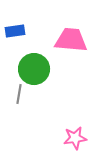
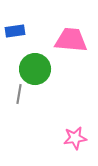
green circle: moved 1 px right
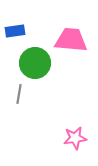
green circle: moved 6 px up
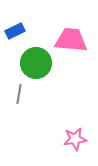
blue rectangle: rotated 18 degrees counterclockwise
green circle: moved 1 px right
pink star: moved 1 px down
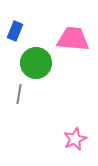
blue rectangle: rotated 42 degrees counterclockwise
pink trapezoid: moved 2 px right, 1 px up
pink star: rotated 15 degrees counterclockwise
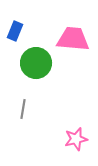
gray line: moved 4 px right, 15 px down
pink star: moved 1 px right; rotated 10 degrees clockwise
